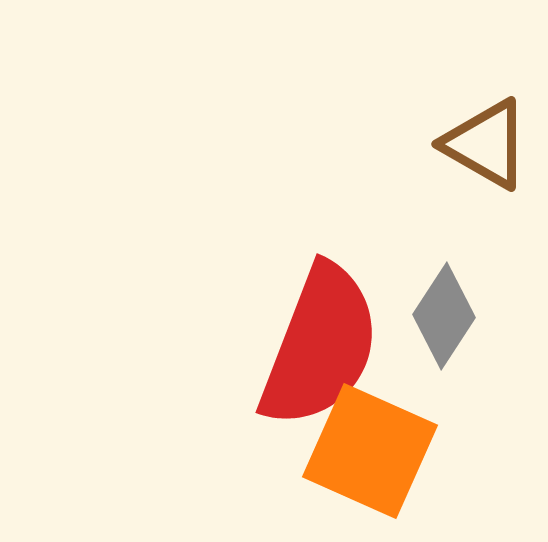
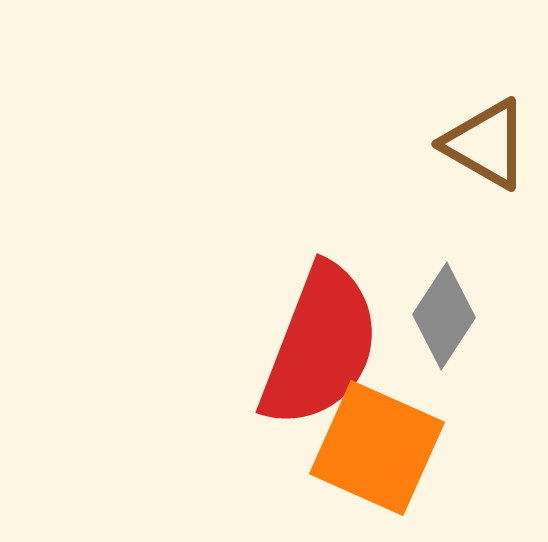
orange square: moved 7 px right, 3 px up
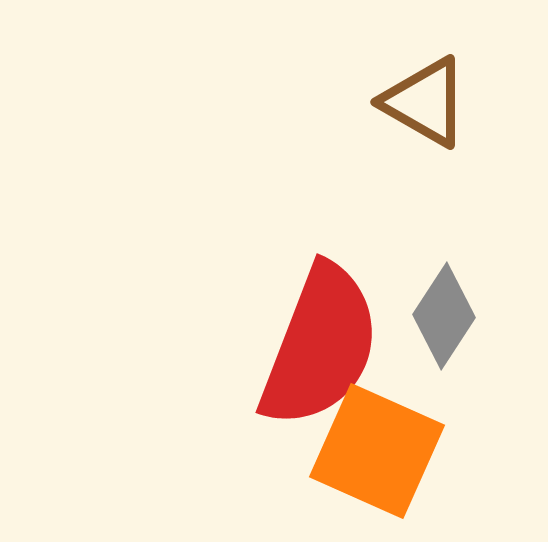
brown triangle: moved 61 px left, 42 px up
orange square: moved 3 px down
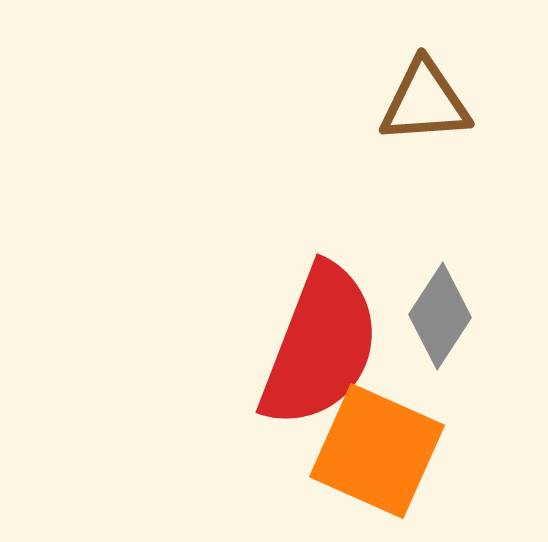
brown triangle: rotated 34 degrees counterclockwise
gray diamond: moved 4 px left
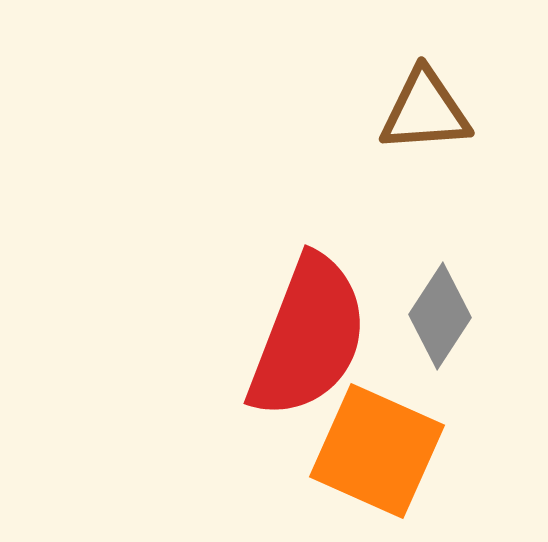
brown triangle: moved 9 px down
red semicircle: moved 12 px left, 9 px up
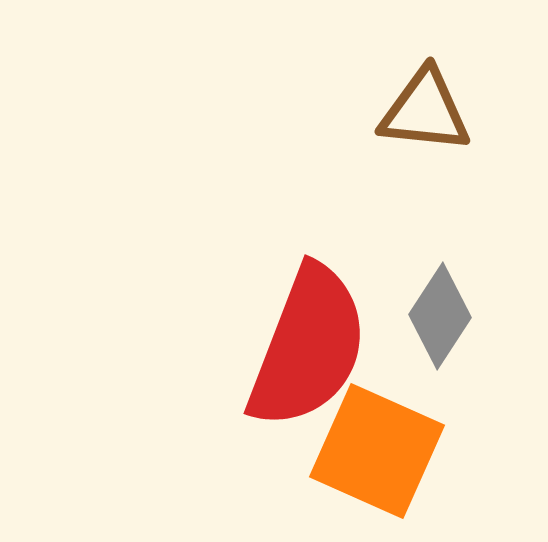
brown triangle: rotated 10 degrees clockwise
red semicircle: moved 10 px down
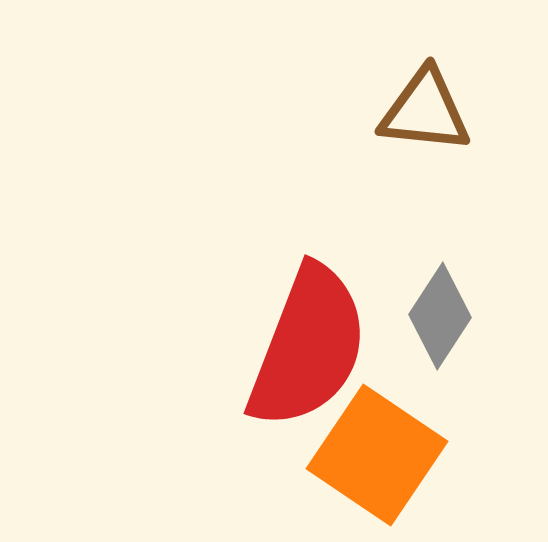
orange square: moved 4 px down; rotated 10 degrees clockwise
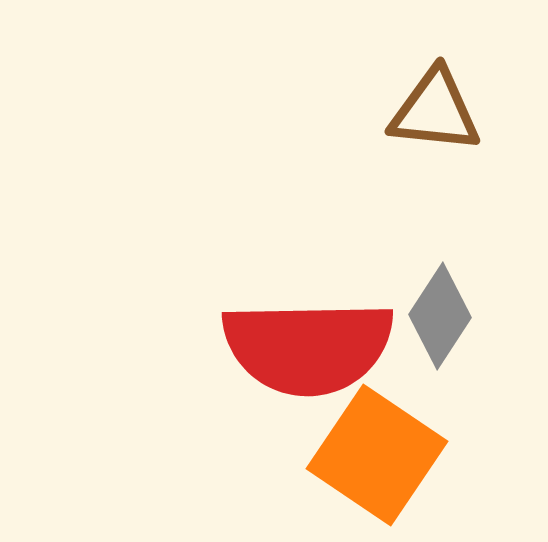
brown triangle: moved 10 px right
red semicircle: rotated 68 degrees clockwise
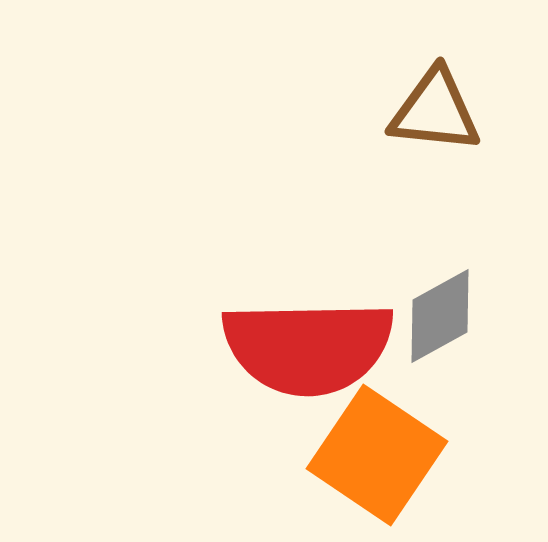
gray diamond: rotated 28 degrees clockwise
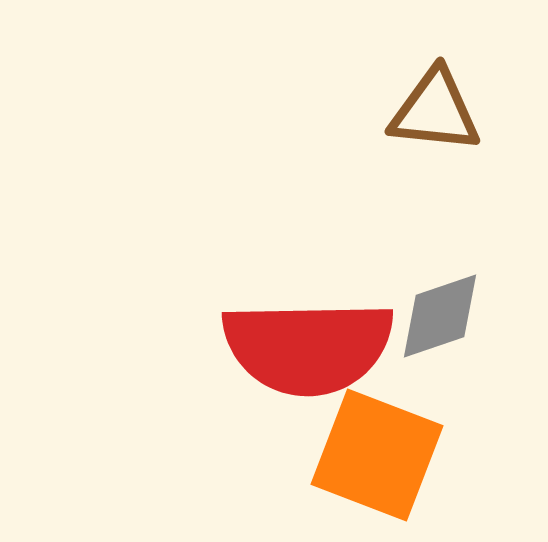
gray diamond: rotated 10 degrees clockwise
orange square: rotated 13 degrees counterclockwise
